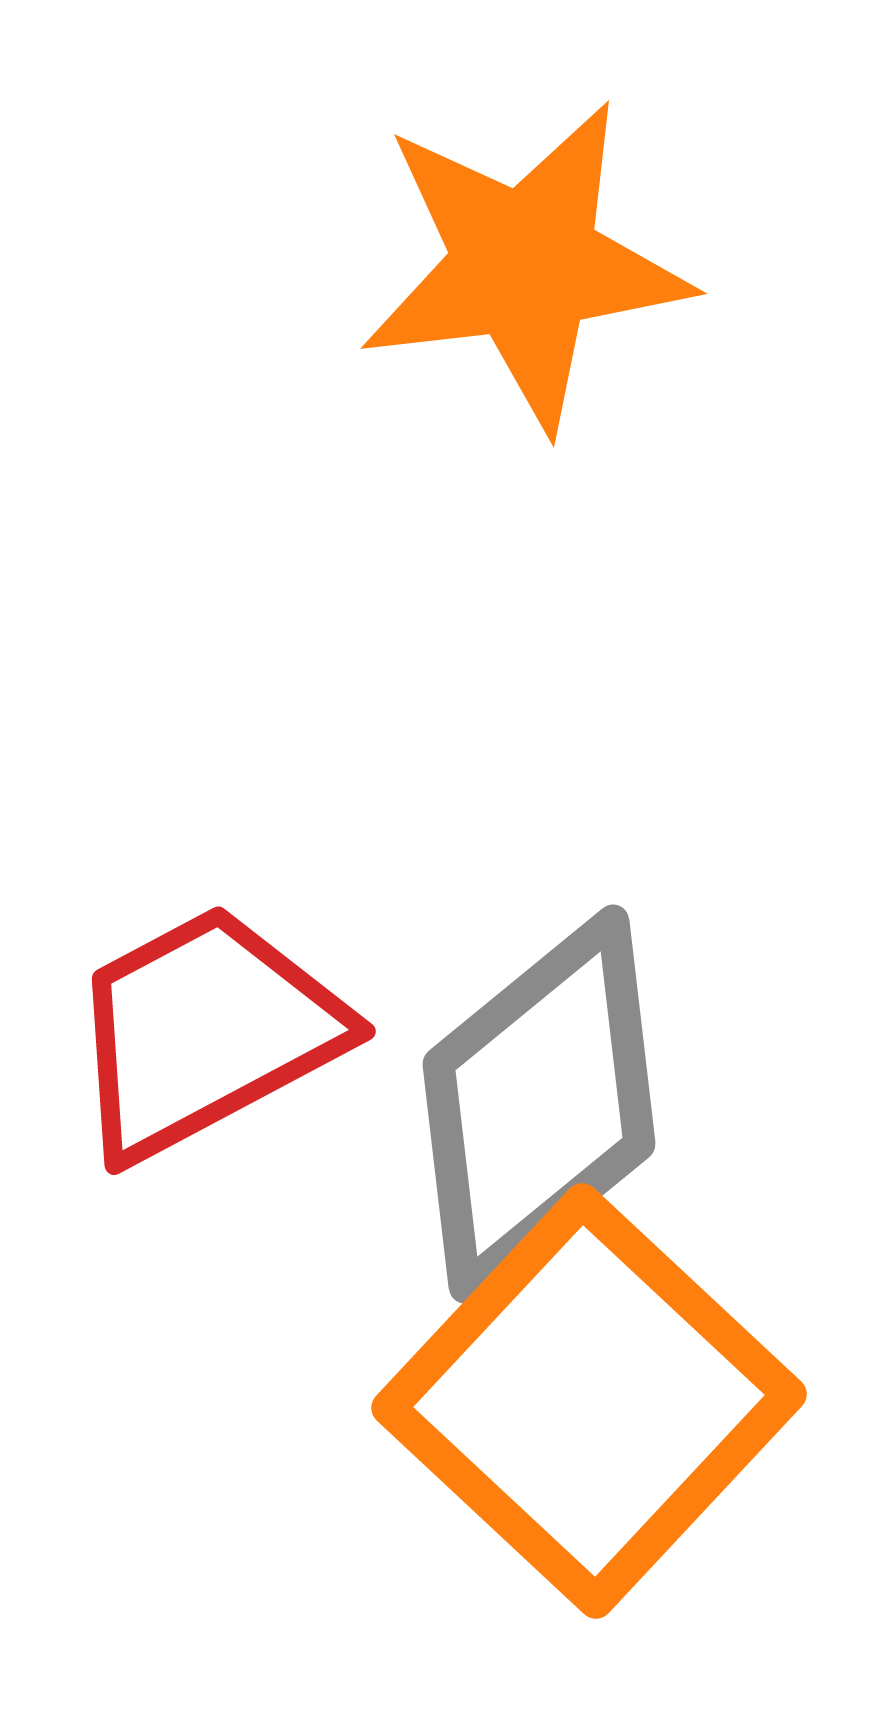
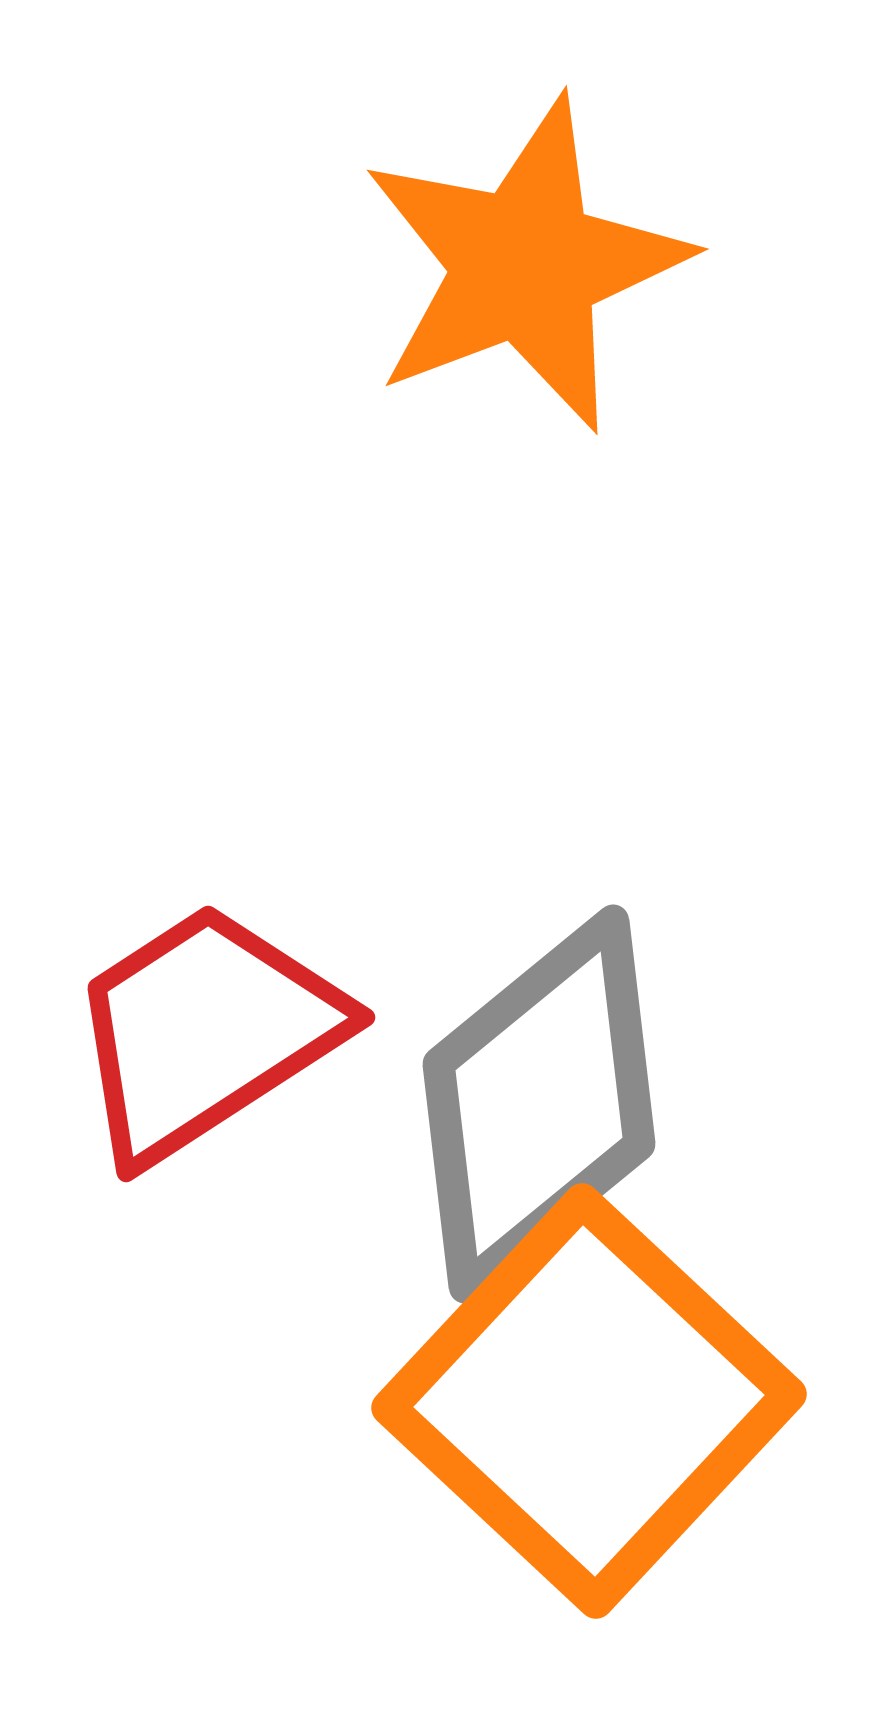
orange star: rotated 14 degrees counterclockwise
red trapezoid: rotated 5 degrees counterclockwise
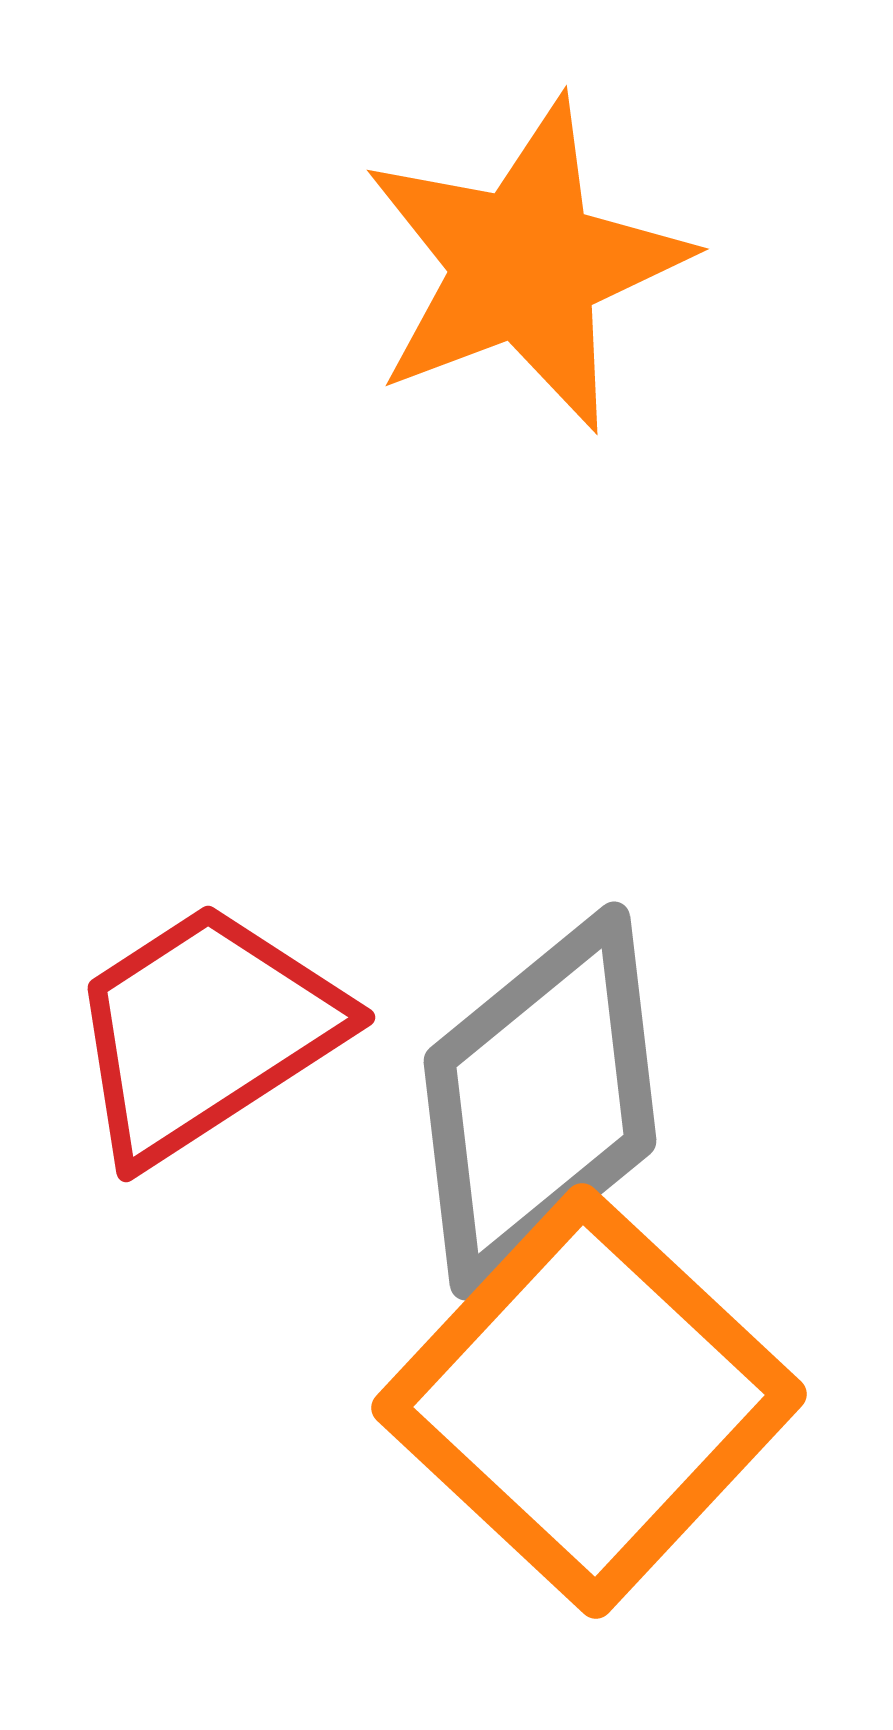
gray diamond: moved 1 px right, 3 px up
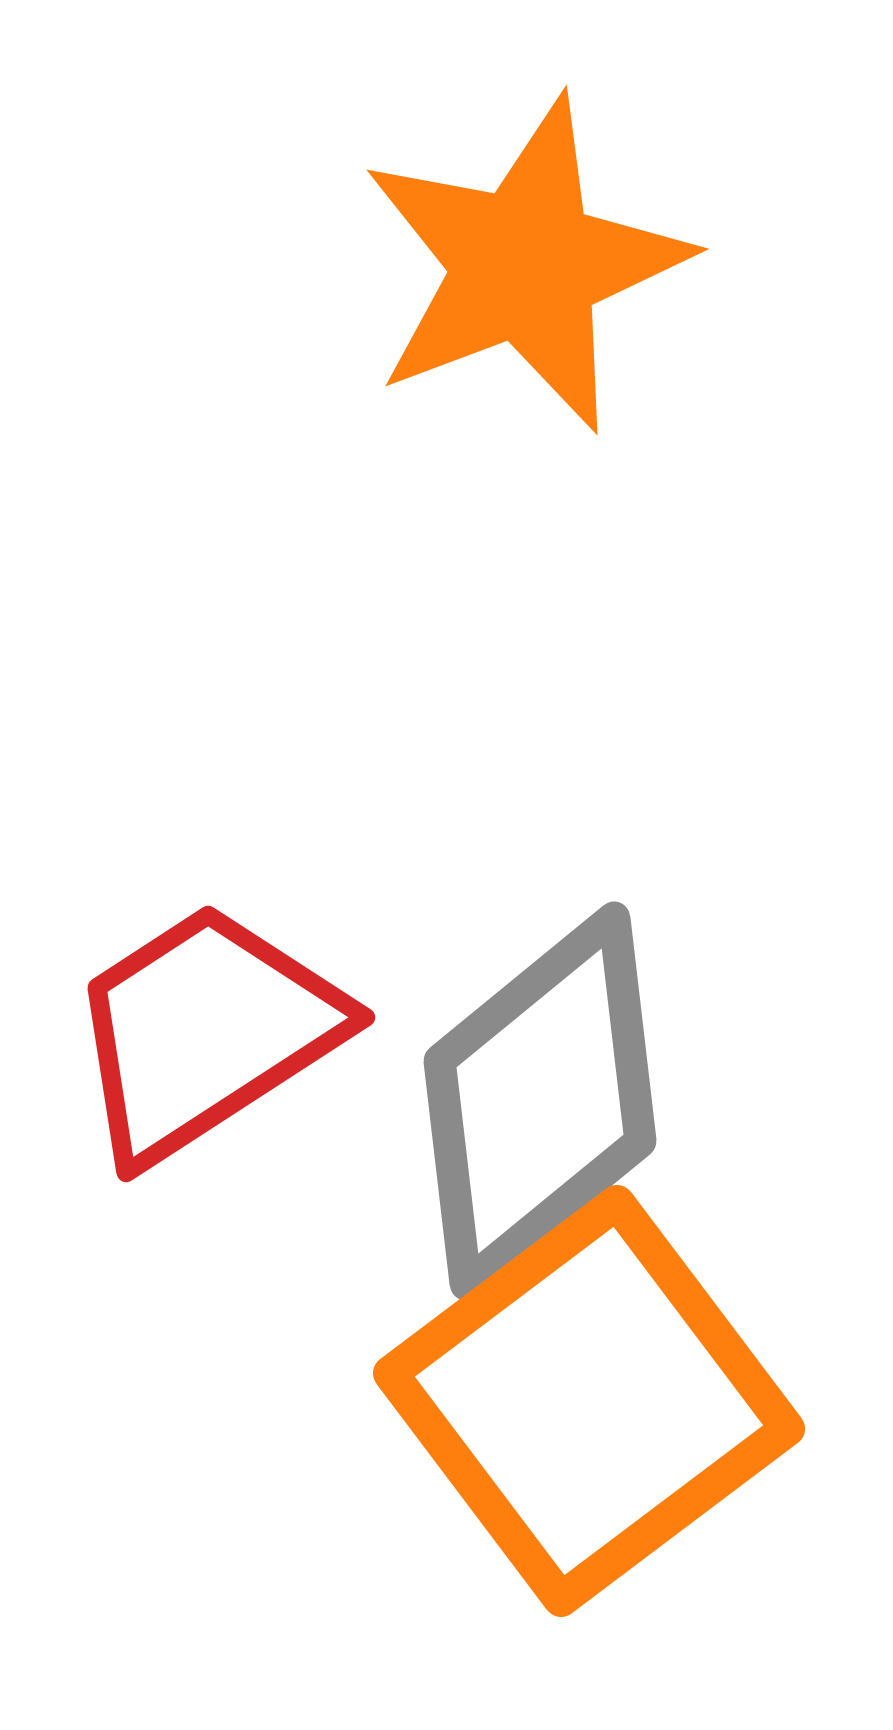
orange square: rotated 10 degrees clockwise
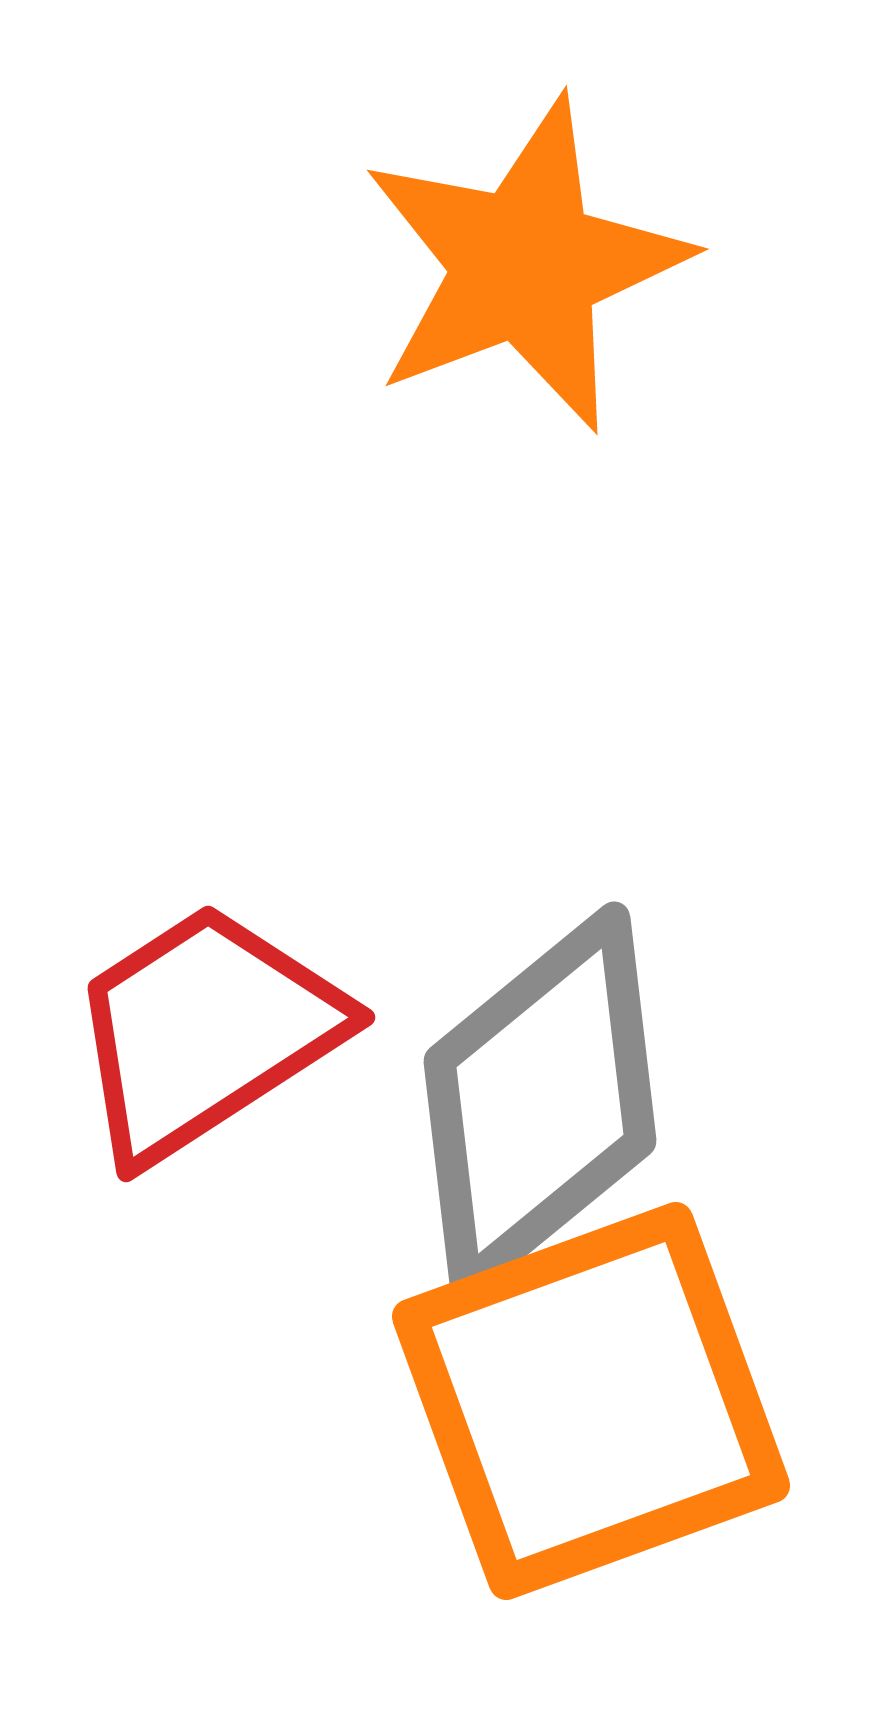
orange square: moved 2 px right; rotated 17 degrees clockwise
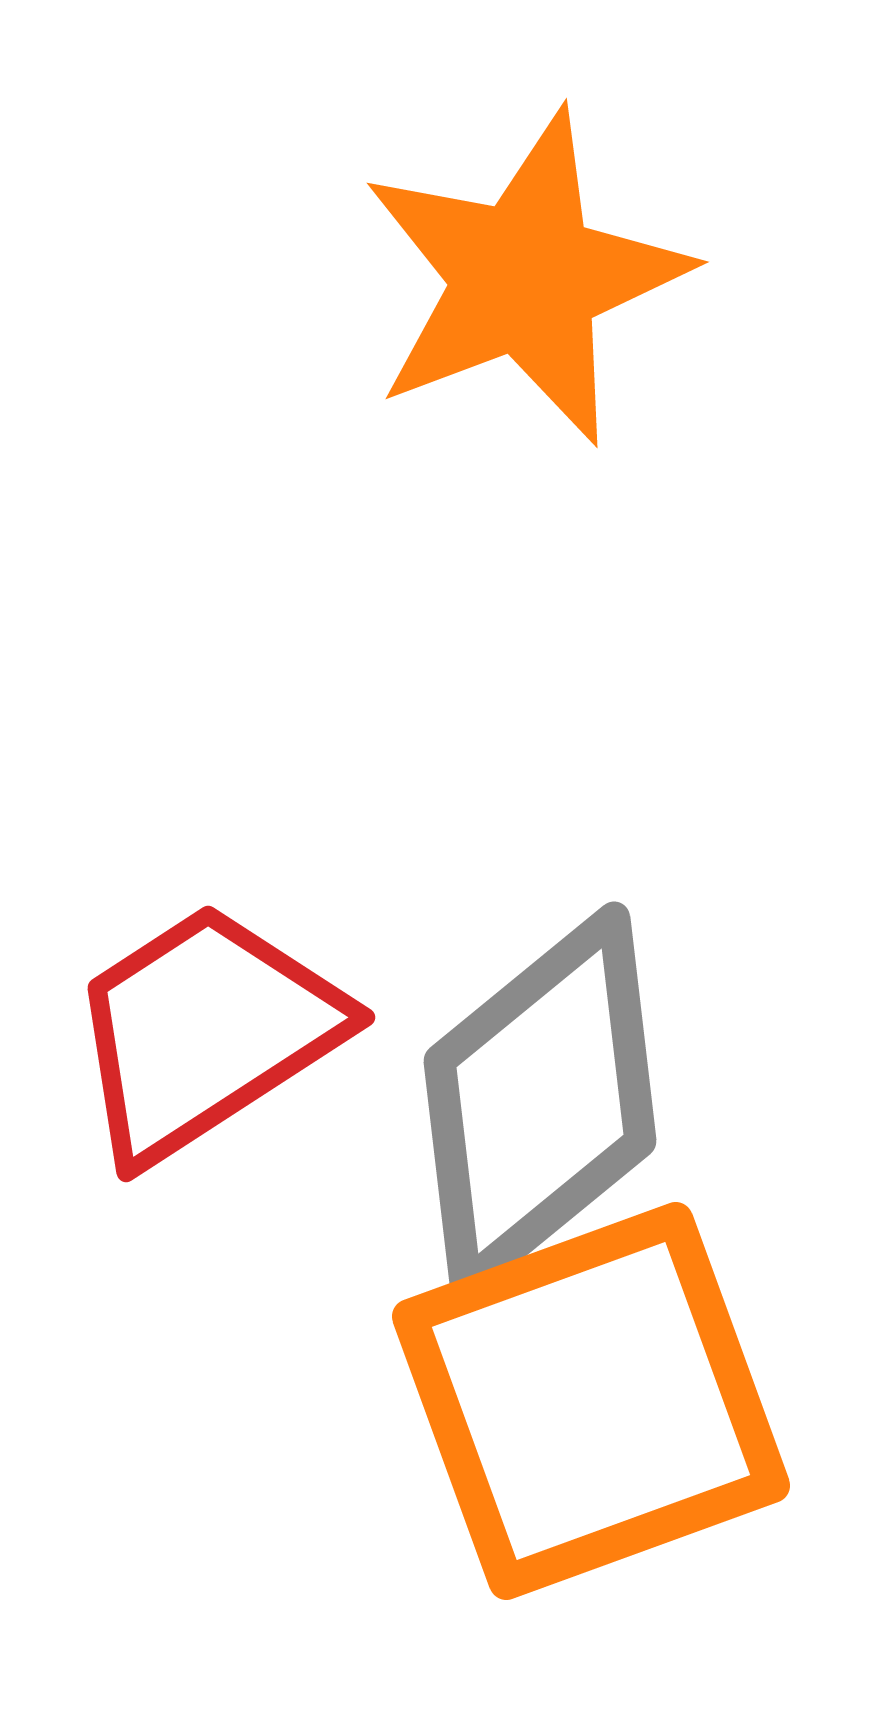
orange star: moved 13 px down
